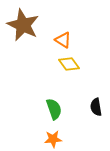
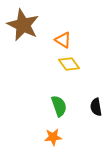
green semicircle: moved 5 px right, 3 px up
orange star: moved 2 px up
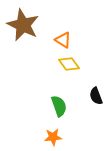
black semicircle: moved 11 px up; rotated 12 degrees counterclockwise
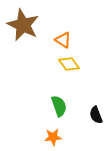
black semicircle: moved 19 px down
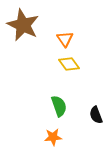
orange triangle: moved 2 px right, 1 px up; rotated 24 degrees clockwise
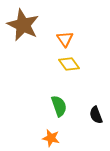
orange star: moved 2 px left, 1 px down; rotated 18 degrees clockwise
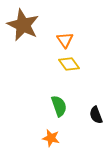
orange triangle: moved 1 px down
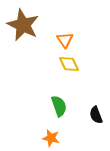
yellow diamond: rotated 10 degrees clockwise
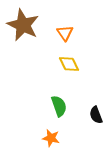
orange triangle: moved 7 px up
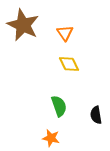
black semicircle: rotated 12 degrees clockwise
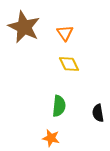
brown star: moved 1 px right, 2 px down
green semicircle: rotated 25 degrees clockwise
black semicircle: moved 2 px right, 2 px up
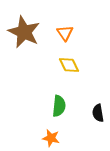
brown star: moved 5 px down
yellow diamond: moved 1 px down
